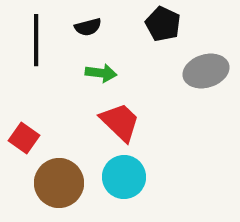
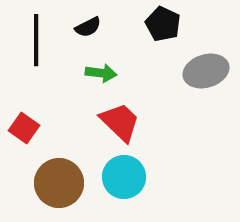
black semicircle: rotated 12 degrees counterclockwise
red square: moved 10 px up
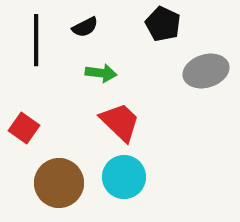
black semicircle: moved 3 px left
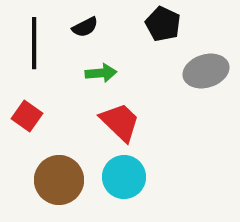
black line: moved 2 px left, 3 px down
green arrow: rotated 12 degrees counterclockwise
red square: moved 3 px right, 12 px up
brown circle: moved 3 px up
